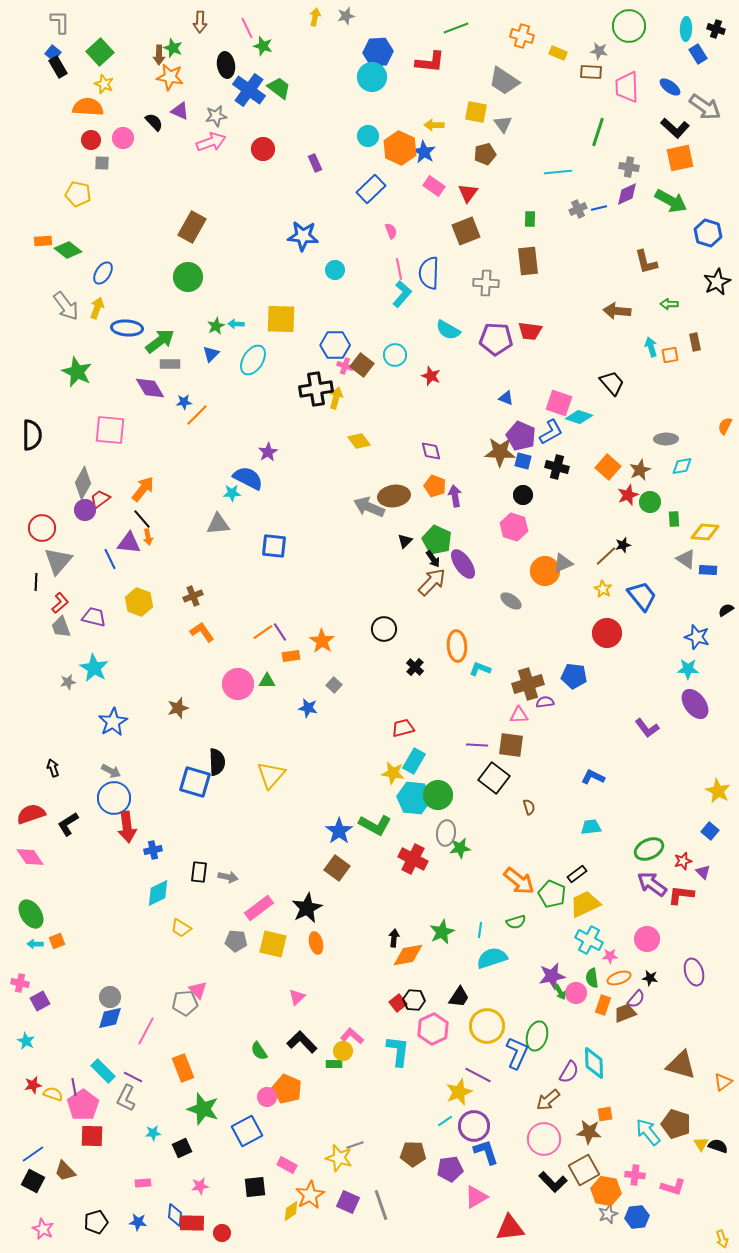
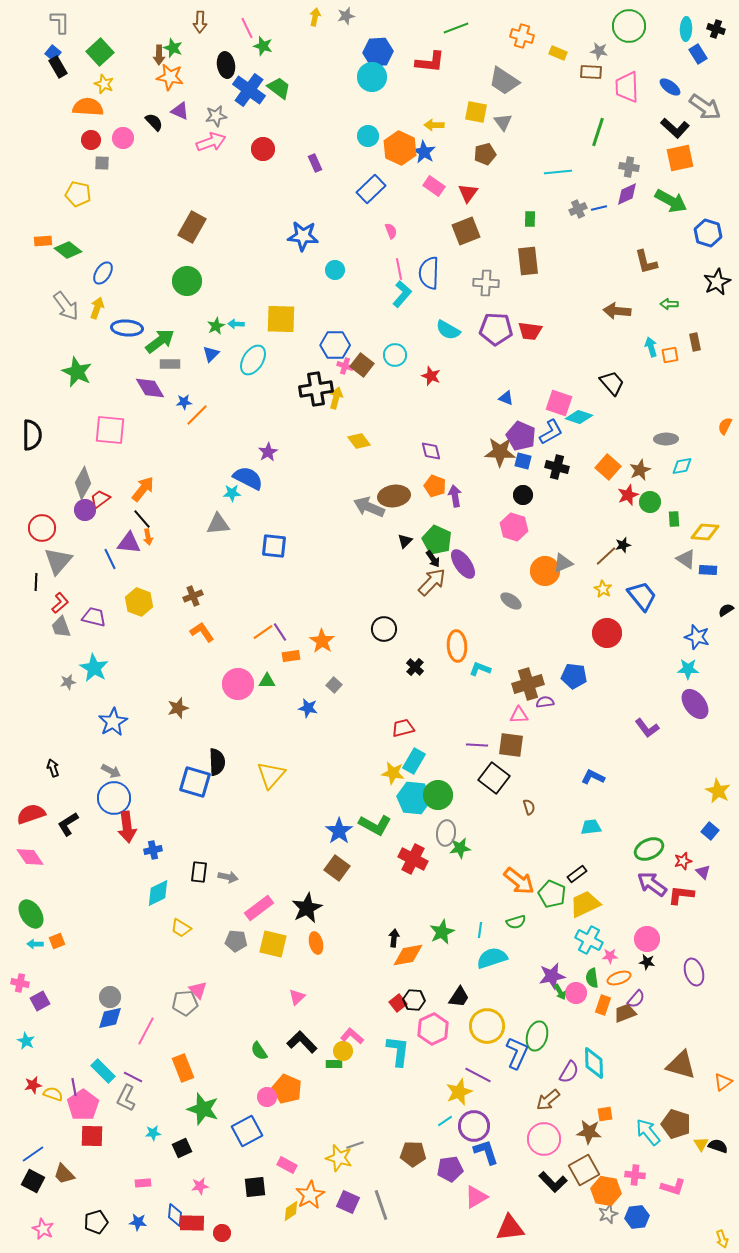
gray triangle at (503, 124): moved 2 px up
green circle at (188, 277): moved 1 px left, 4 px down
purple pentagon at (496, 339): moved 10 px up
black star at (650, 978): moved 3 px left, 16 px up
brown trapezoid at (65, 1171): moved 1 px left, 3 px down
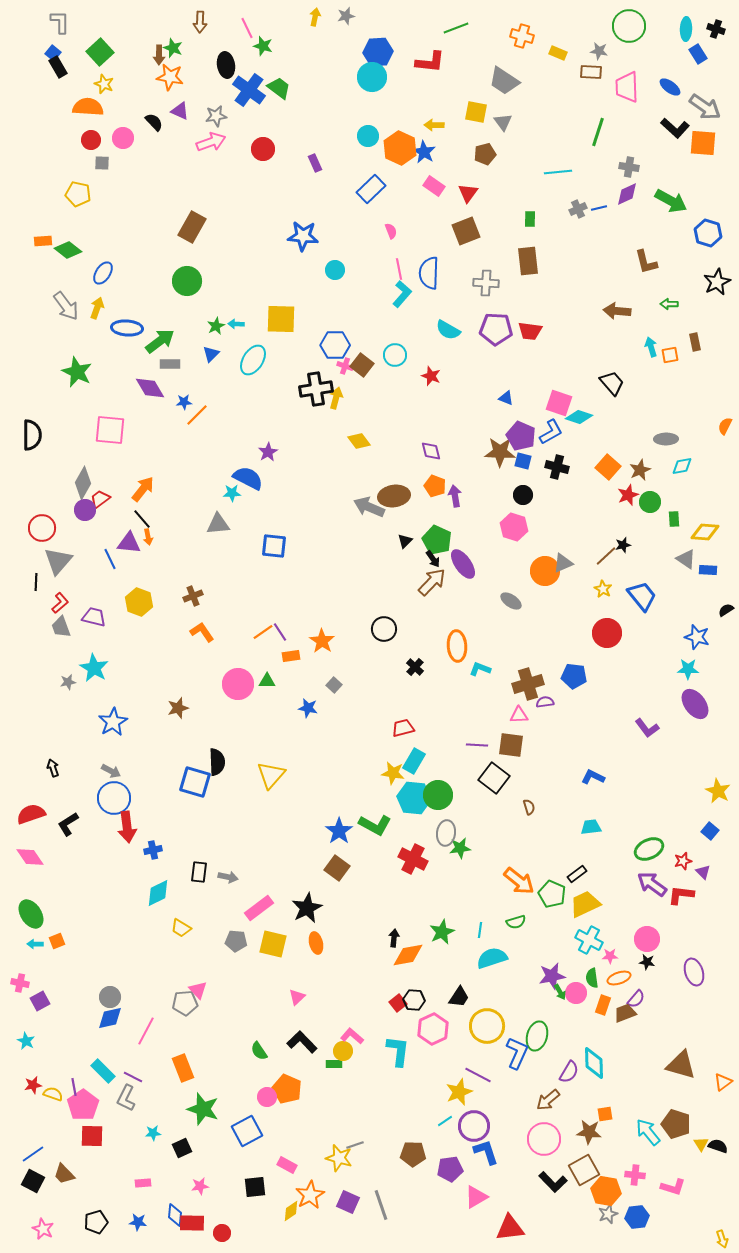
orange square at (680, 158): moved 23 px right, 15 px up; rotated 16 degrees clockwise
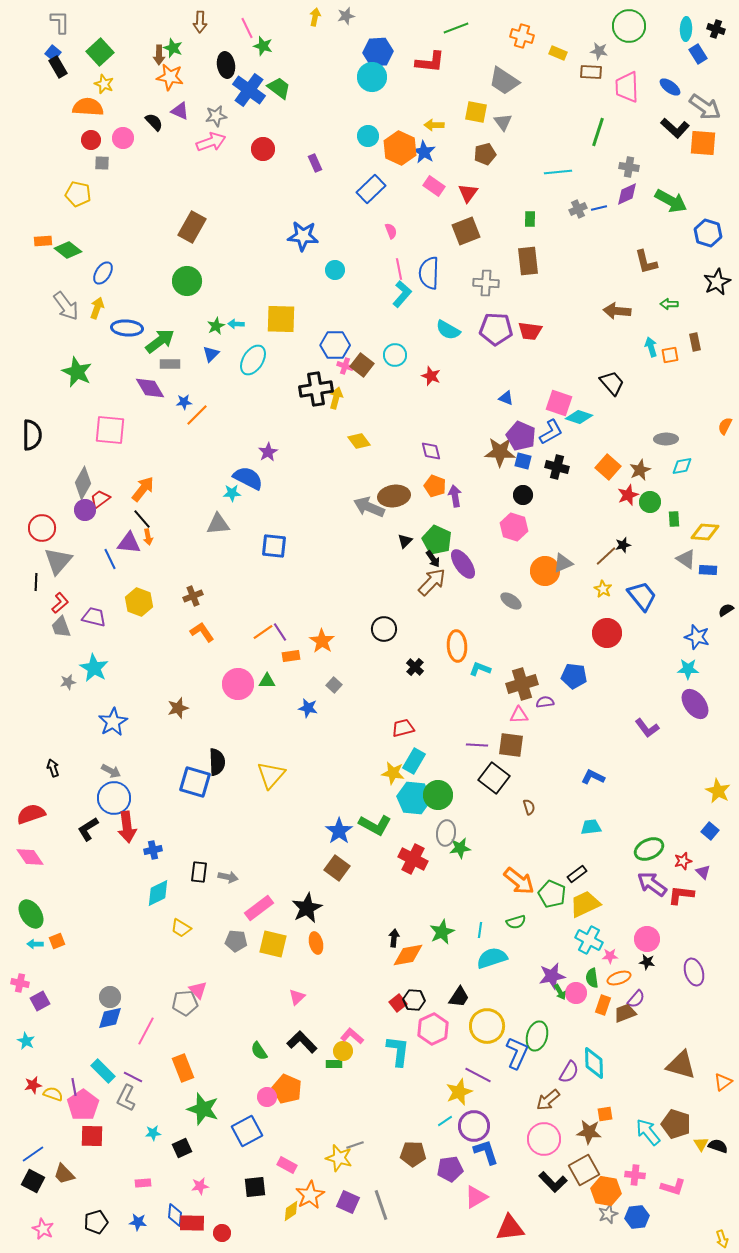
brown cross at (528, 684): moved 6 px left
black L-shape at (68, 824): moved 20 px right, 5 px down
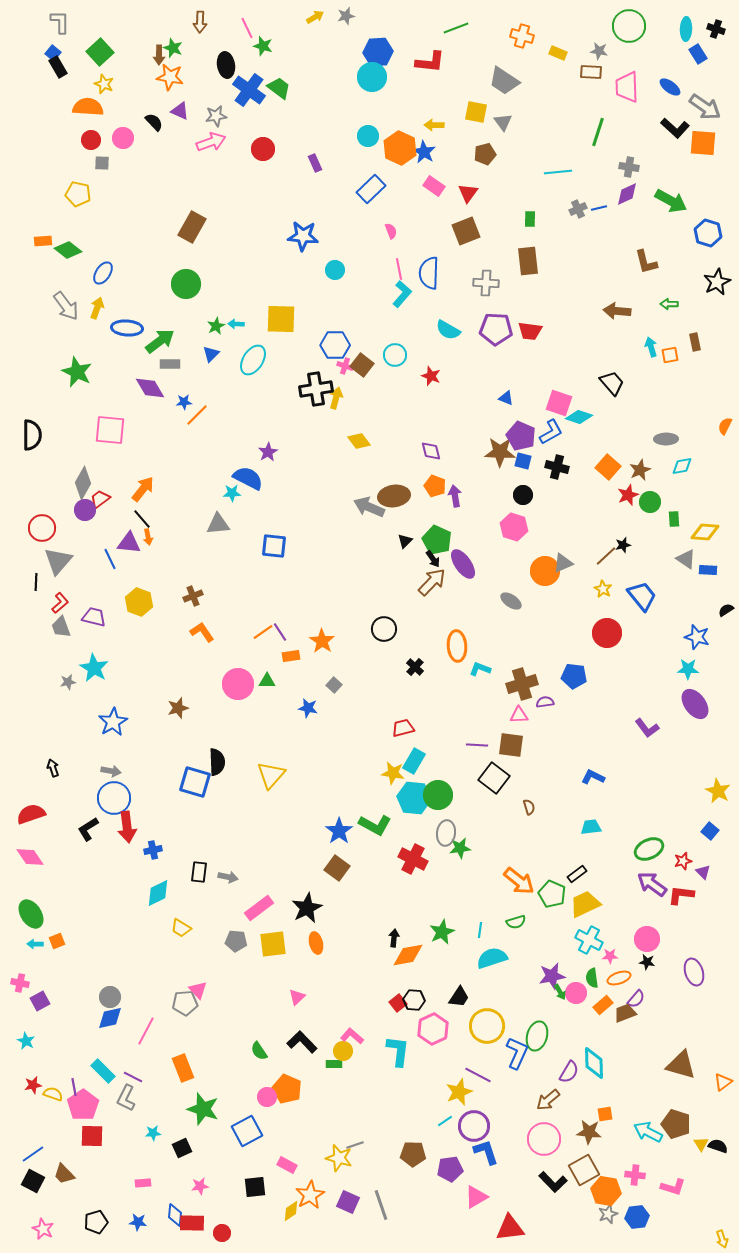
yellow arrow at (315, 17): rotated 48 degrees clockwise
green circle at (187, 281): moved 1 px left, 3 px down
gray arrow at (111, 771): rotated 18 degrees counterclockwise
yellow square at (273, 944): rotated 20 degrees counterclockwise
orange rectangle at (603, 1005): rotated 30 degrees clockwise
cyan arrow at (648, 1132): rotated 24 degrees counterclockwise
